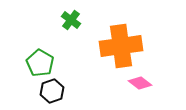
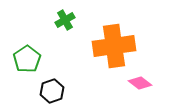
green cross: moved 6 px left; rotated 24 degrees clockwise
orange cross: moved 7 px left
green pentagon: moved 13 px left, 4 px up; rotated 8 degrees clockwise
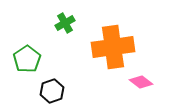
green cross: moved 3 px down
orange cross: moved 1 px left, 1 px down
pink diamond: moved 1 px right, 1 px up
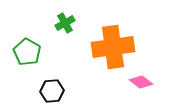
green pentagon: moved 7 px up; rotated 8 degrees counterclockwise
black hexagon: rotated 15 degrees clockwise
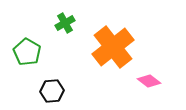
orange cross: rotated 30 degrees counterclockwise
pink diamond: moved 8 px right, 1 px up
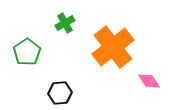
green pentagon: rotated 8 degrees clockwise
pink diamond: rotated 20 degrees clockwise
black hexagon: moved 8 px right, 2 px down
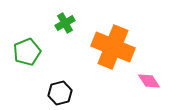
orange cross: rotated 30 degrees counterclockwise
green pentagon: rotated 12 degrees clockwise
black hexagon: rotated 10 degrees counterclockwise
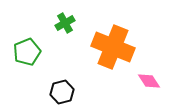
black hexagon: moved 2 px right, 1 px up
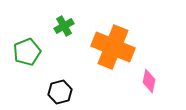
green cross: moved 1 px left, 3 px down
pink diamond: rotated 45 degrees clockwise
black hexagon: moved 2 px left
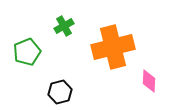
orange cross: rotated 36 degrees counterclockwise
pink diamond: rotated 10 degrees counterclockwise
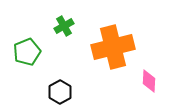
black hexagon: rotated 15 degrees counterclockwise
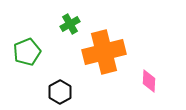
green cross: moved 6 px right, 2 px up
orange cross: moved 9 px left, 5 px down
